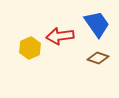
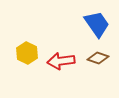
red arrow: moved 1 px right, 25 px down
yellow hexagon: moved 3 px left, 5 px down; rotated 10 degrees counterclockwise
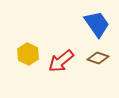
yellow hexagon: moved 1 px right, 1 px down
red arrow: rotated 32 degrees counterclockwise
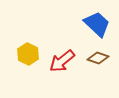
blue trapezoid: rotated 12 degrees counterclockwise
red arrow: moved 1 px right
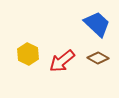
brown diamond: rotated 10 degrees clockwise
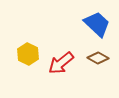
red arrow: moved 1 px left, 2 px down
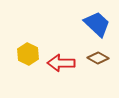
red arrow: rotated 40 degrees clockwise
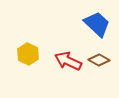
brown diamond: moved 1 px right, 2 px down
red arrow: moved 7 px right, 2 px up; rotated 24 degrees clockwise
